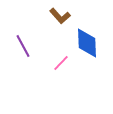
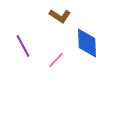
brown L-shape: rotated 15 degrees counterclockwise
pink line: moved 5 px left, 3 px up
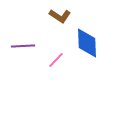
purple line: rotated 65 degrees counterclockwise
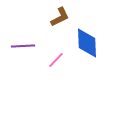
brown L-shape: moved 1 px down; rotated 60 degrees counterclockwise
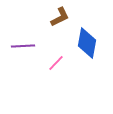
blue diamond: rotated 12 degrees clockwise
pink line: moved 3 px down
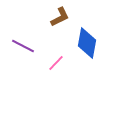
purple line: rotated 30 degrees clockwise
